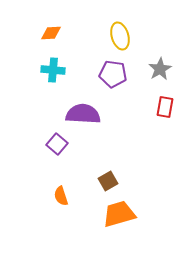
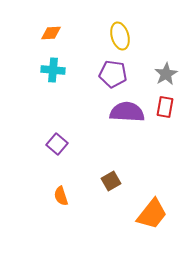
gray star: moved 6 px right, 5 px down
purple semicircle: moved 44 px right, 2 px up
brown square: moved 3 px right
orange trapezoid: moved 33 px right; rotated 144 degrees clockwise
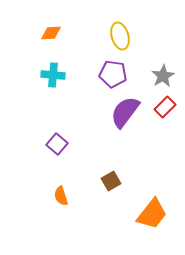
cyan cross: moved 5 px down
gray star: moved 3 px left, 2 px down
red rectangle: rotated 35 degrees clockwise
purple semicircle: moved 2 px left; rotated 56 degrees counterclockwise
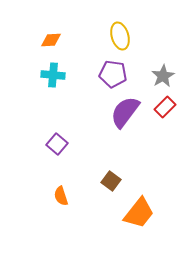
orange diamond: moved 7 px down
brown square: rotated 24 degrees counterclockwise
orange trapezoid: moved 13 px left, 1 px up
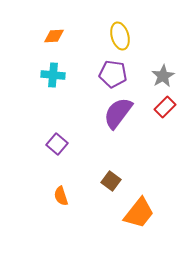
orange diamond: moved 3 px right, 4 px up
purple semicircle: moved 7 px left, 1 px down
